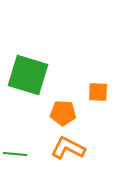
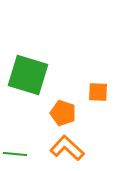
orange pentagon: rotated 15 degrees clockwise
orange L-shape: moved 1 px left; rotated 16 degrees clockwise
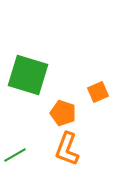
orange square: rotated 25 degrees counterclockwise
orange L-shape: moved 1 px down; rotated 112 degrees counterclockwise
green line: moved 1 px down; rotated 35 degrees counterclockwise
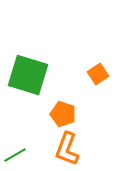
orange square: moved 18 px up; rotated 10 degrees counterclockwise
orange pentagon: moved 1 px down
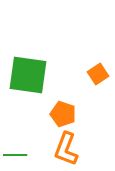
green square: rotated 9 degrees counterclockwise
orange L-shape: moved 1 px left
green line: rotated 30 degrees clockwise
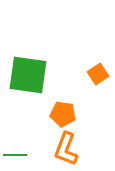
orange pentagon: rotated 10 degrees counterclockwise
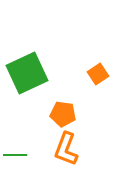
green square: moved 1 px left, 2 px up; rotated 33 degrees counterclockwise
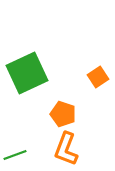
orange square: moved 3 px down
orange pentagon: rotated 10 degrees clockwise
green line: rotated 20 degrees counterclockwise
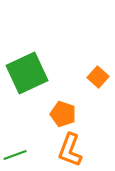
orange square: rotated 15 degrees counterclockwise
orange L-shape: moved 4 px right, 1 px down
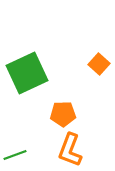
orange square: moved 1 px right, 13 px up
orange pentagon: rotated 20 degrees counterclockwise
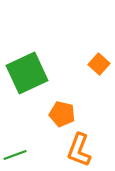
orange pentagon: moved 1 px left; rotated 15 degrees clockwise
orange L-shape: moved 9 px right
